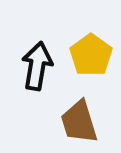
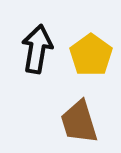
black arrow: moved 17 px up
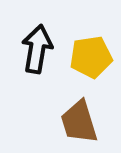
yellow pentagon: moved 2 px down; rotated 27 degrees clockwise
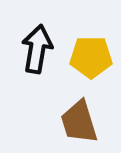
yellow pentagon: rotated 9 degrees clockwise
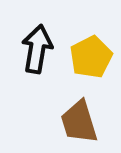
yellow pentagon: rotated 27 degrees counterclockwise
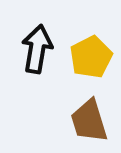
brown trapezoid: moved 10 px right, 1 px up
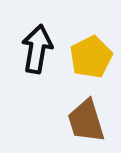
brown trapezoid: moved 3 px left
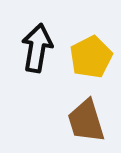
black arrow: moved 1 px up
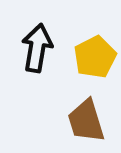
yellow pentagon: moved 4 px right
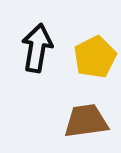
brown trapezoid: rotated 99 degrees clockwise
